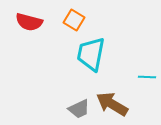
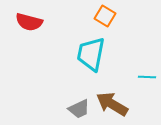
orange square: moved 31 px right, 4 px up
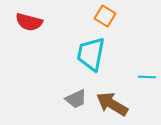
gray trapezoid: moved 3 px left, 10 px up
